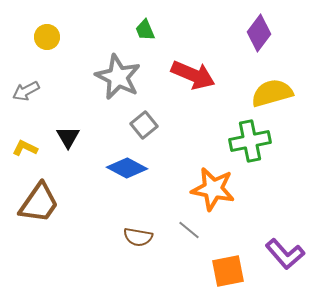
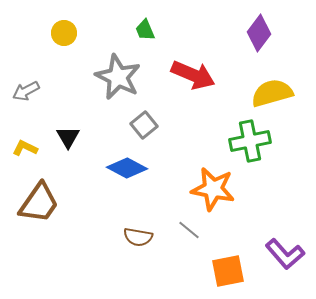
yellow circle: moved 17 px right, 4 px up
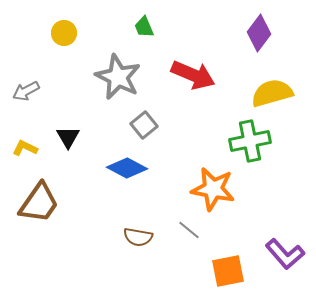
green trapezoid: moved 1 px left, 3 px up
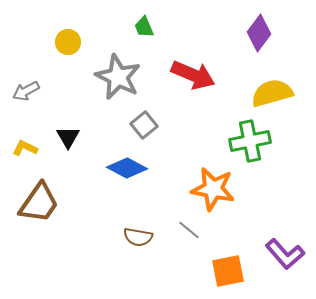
yellow circle: moved 4 px right, 9 px down
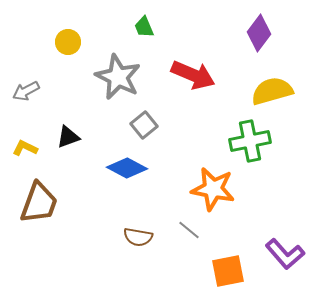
yellow semicircle: moved 2 px up
black triangle: rotated 40 degrees clockwise
brown trapezoid: rotated 15 degrees counterclockwise
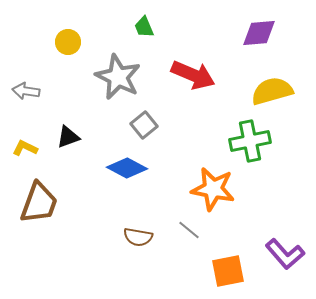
purple diamond: rotated 48 degrees clockwise
gray arrow: rotated 36 degrees clockwise
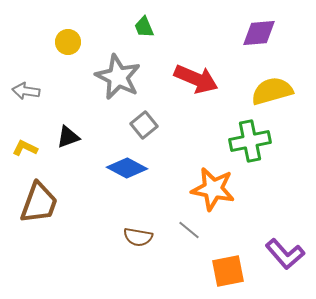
red arrow: moved 3 px right, 4 px down
